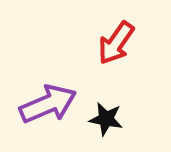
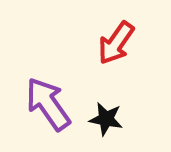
purple arrow: rotated 102 degrees counterclockwise
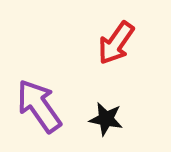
purple arrow: moved 9 px left, 2 px down
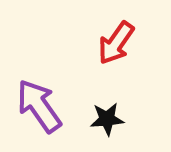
black star: moved 1 px right; rotated 16 degrees counterclockwise
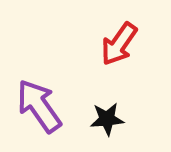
red arrow: moved 3 px right, 1 px down
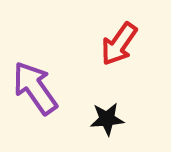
purple arrow: moved 4 px left, 18 px up
